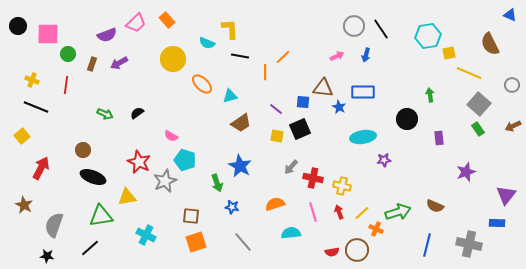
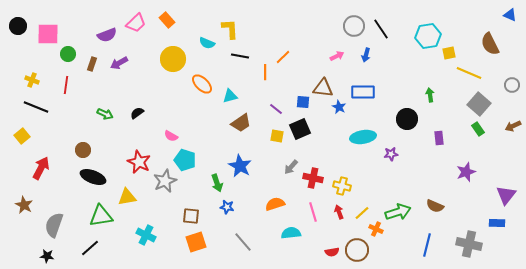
purple star at (384, 160): moved 7 px right, 6 px up
blue star at (232, 207): moved 5 px left
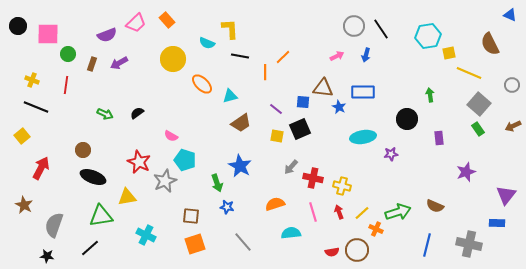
orange square at (196, 242): moved 1 px left, 2 px down
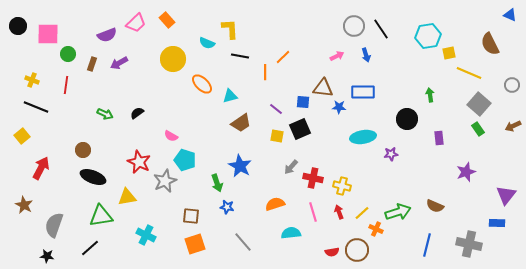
blue arrow at (366, 55): rotated 32 degrees counterclockwise
blue star at (339, 107): rotated 24 degrees counterclockwise
